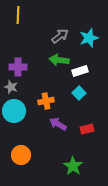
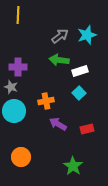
cyan star: moved 2 px left, 3 px up
orange circle: moved 2 px down
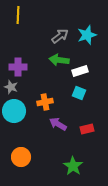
cyan square: rotated 24 degrees counterclockwise
orange cross: moved 1 px left, 1 px down
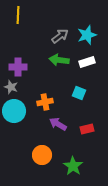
white rectangle: moved 7 px right, 9 px up
orange circle: moved 21 px right, 2 px up
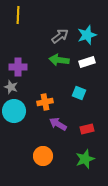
orange circle: moved 1 px right, 1 px down
green star: moved 12 px right, 7 px up; rotated 18 degrees clockwise
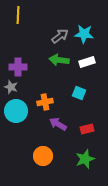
cyan star: moved 3 px left, 1 px up; rotated 24 degrees clockwise
cyan circle: moved 2 px right
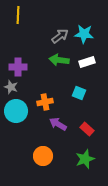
red rectangle: rotated 56 degrees clockwise
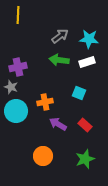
cyan star: moved 5 px right, 5 px down
purple cross: rotated 12 degrees counterclockwise
red rectangle: moved 2 px left, 4 px up
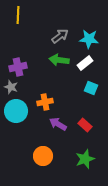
white rectangle: moved 2 px left, 1 px down; rotated 21 degrees counterclockwise
cyan square: moved 12 px right, 5 px up
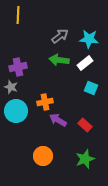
purple arrow: moved 4 px up
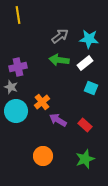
yellow line: rotated 12 degrees counterclockwise
orange cross: moved 3 px left; rotated 28 degrees counterclockwise
